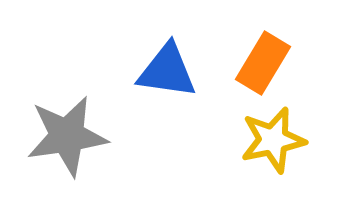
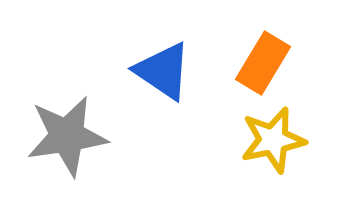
blue triangle: moved 4 px left; rotated 26 degrees clockwise
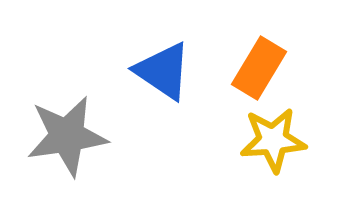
orange rectangle: moved 4 px left, 5 px down
yellow star: rotated 8 degrees clockwise
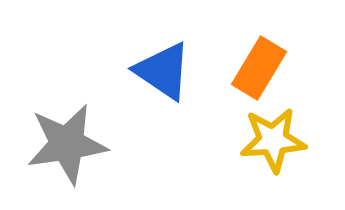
gray star: moved 8 px down
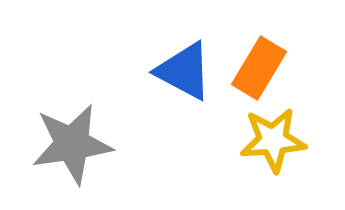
blue triangle: moved 21 px right; rotated 6 degrees counterclockwise
gray star: moved 5 px right
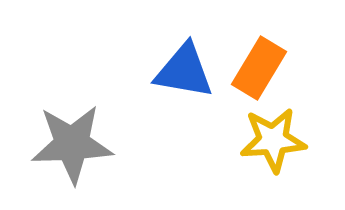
blue triangle: rotated 18 degrees counterclockwise
gray star: rotated 6 degrees clockwise
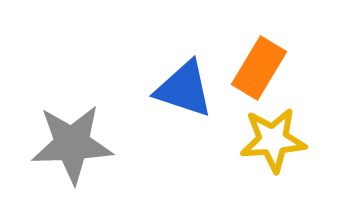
blue triangle: moved 18 px down; rotated 8 degrees clockwise
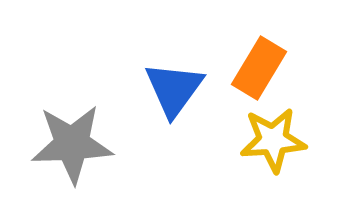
blue triangle: moved 10 px left; rotated 48 degrees clockwise
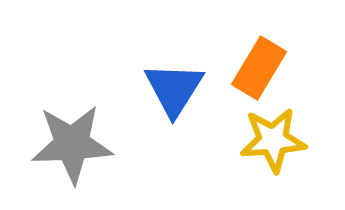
blue triangle: rotated 4 degrees counterclockwise
